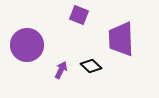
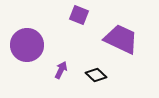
purple trapezoid: rotated 117 degrees clockwise
black diamond: moved 5 px right, 9 px down
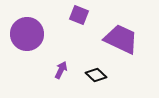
purple circle: moved 11 px up
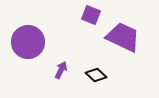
purple square: moved 12 px right
purple circle: moved 1 px right, 8 px down
purple trapezoid: moved 2 px right, 2 px up
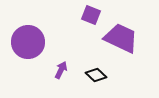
purple trapezoid: moved 2 px left, 1 px down
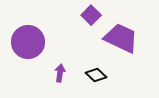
purple square: rotated 24 degrees clockwise
purple arrow: moved 1 px left, 3 px down; rotated 18 degrees counterclockwise
